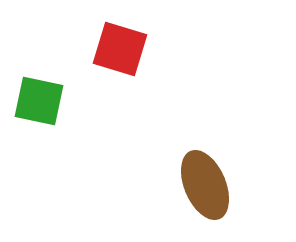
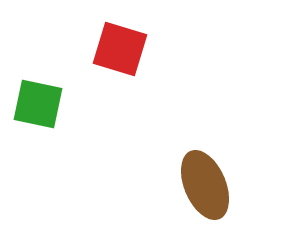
green square: moved 1 px left, 3 px down
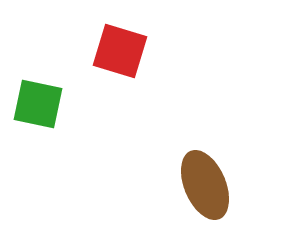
red square: moved 2 px down
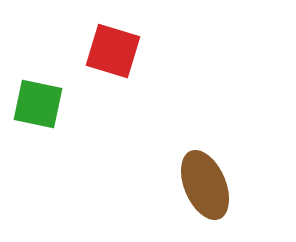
red square: moved 7 px left
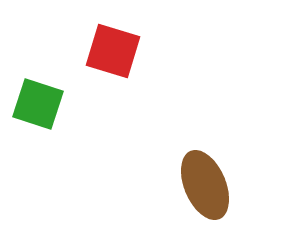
green square: rotated 6 degrees clockwise
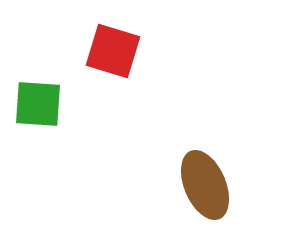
green square: rotated 14 degrees counterclockwise
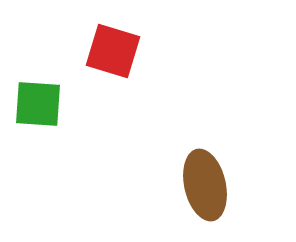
brown ellipse: rotated 10 degrees clockwise
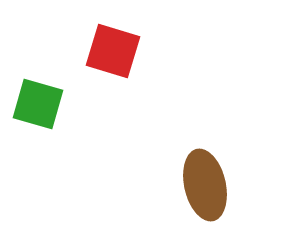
green square: rotated 12 degrees clockwise
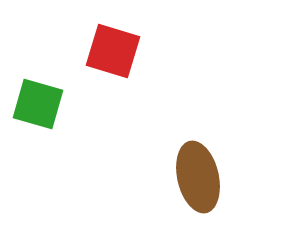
brown ellipse: moved 7 px left, 8 px up
